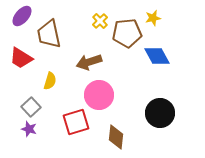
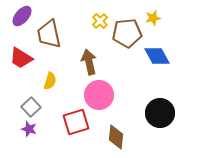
brown arrow: rotated 95 degrees clockwise
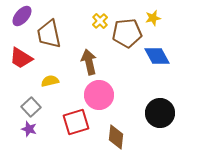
yellow semicircle: rotated 120 degrees counterclockwise
